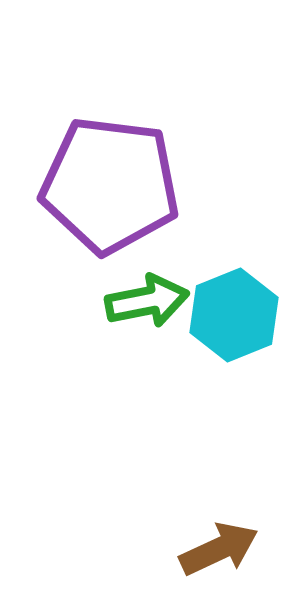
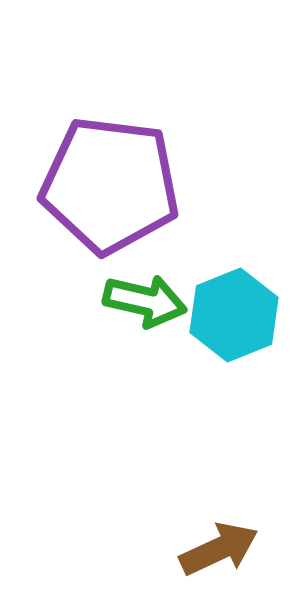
green arrow: moved 2 px left; rotated 24 degrees clockwise
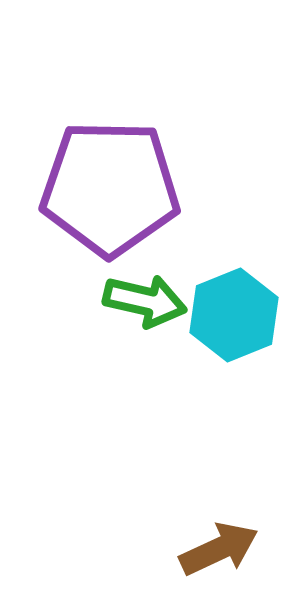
purple pentagon: moved 3 px down; rotated 6 degrees counterclockwise
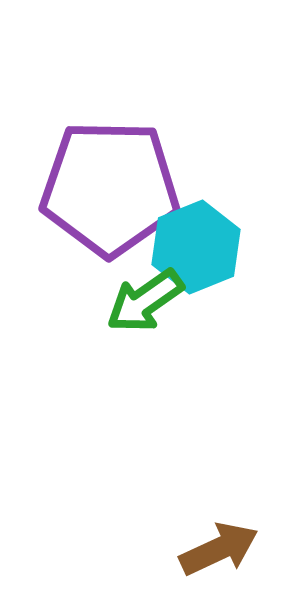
green arrow: rotated 132 degrees clockwise
cyan hexagon: moved 38 px left, 68 px up
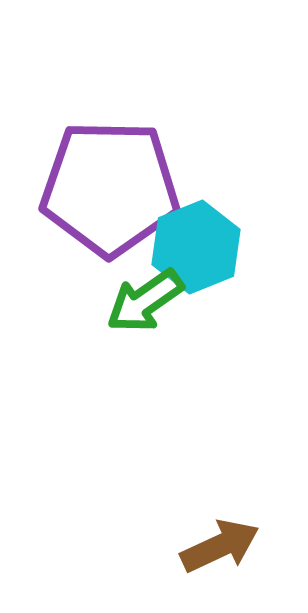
brown arrow: moved 1 px right, 3 px up
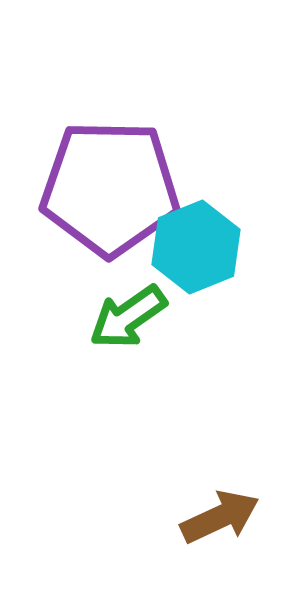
green arrow: moved 17 px left, 16 px down
brown arrow: moved 29 px up
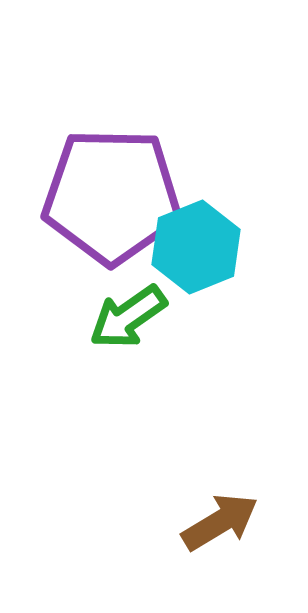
purple pentagon: moved 2 px right, 8 px down
brown arrow: moved 5 px down; rotated 6 degrees counterclockwise
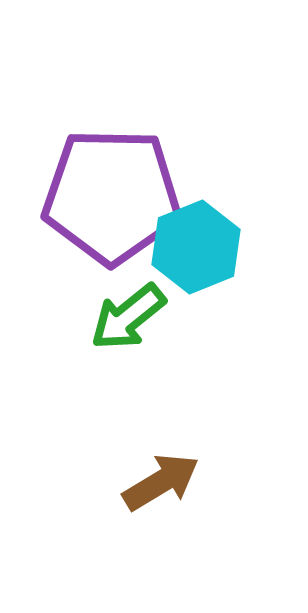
green arrow: rotated 4 degrees counterclockwise
brown arrow: moved 59 px left, 40 px up
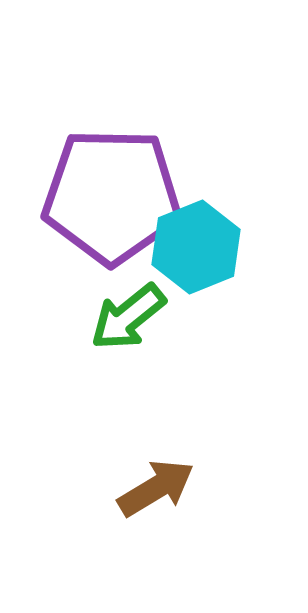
brown arrow: moved 5 px left, 6 px down
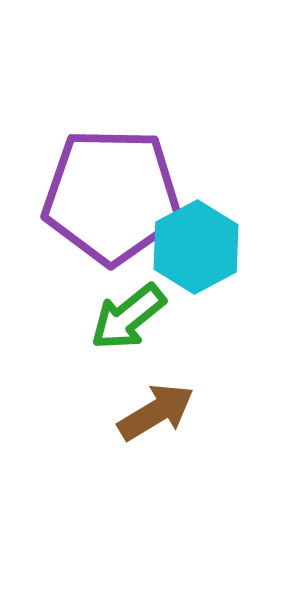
cyan hexagon: rotated 6 degrees counterclockwise
brown arrow: moved 76 px up
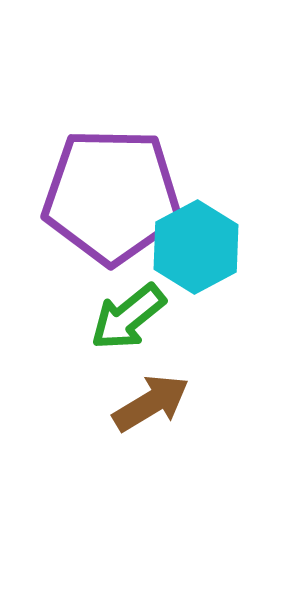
brown arrow: moved 5 px left, 9 px up
